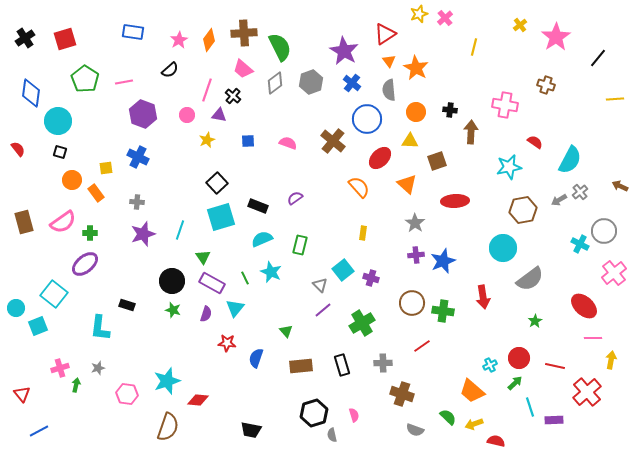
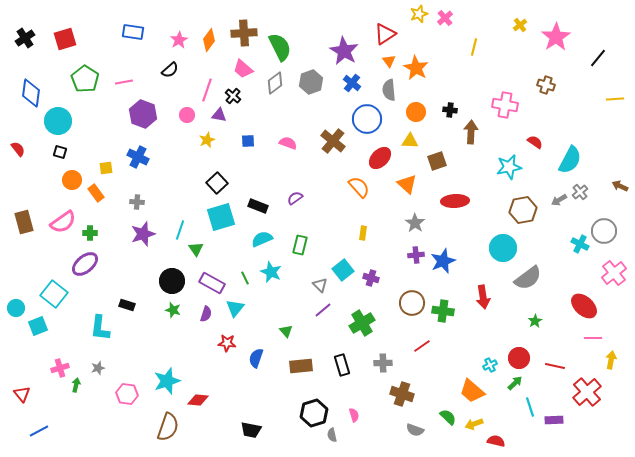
green triangle at (203, 257): moved 7 px left, 8 px up
gray semicircle at (530, 279): moved 2 px left, 1 px up
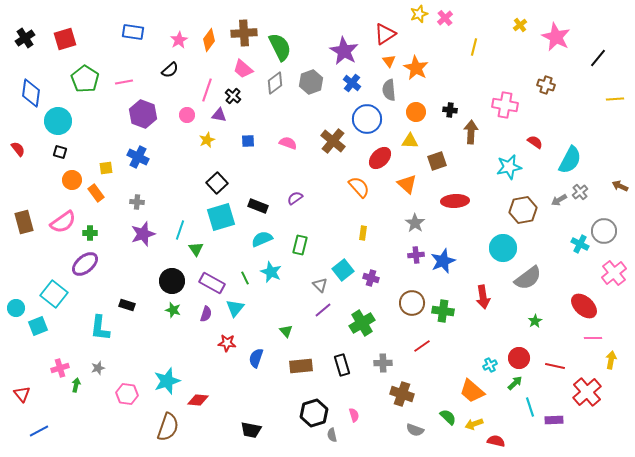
pink star at (556, 37): rotated 12 degrees counterclockwise
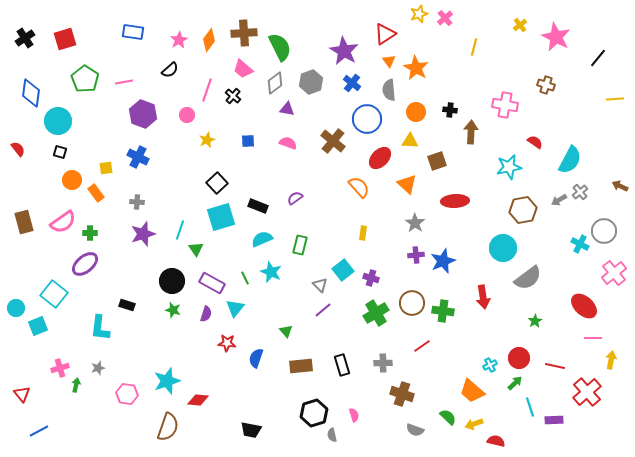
purple triangle at (219, 115): moved 68 px right, 6 px up
green cross at (362, 323): moved 14 px right, 10 px up
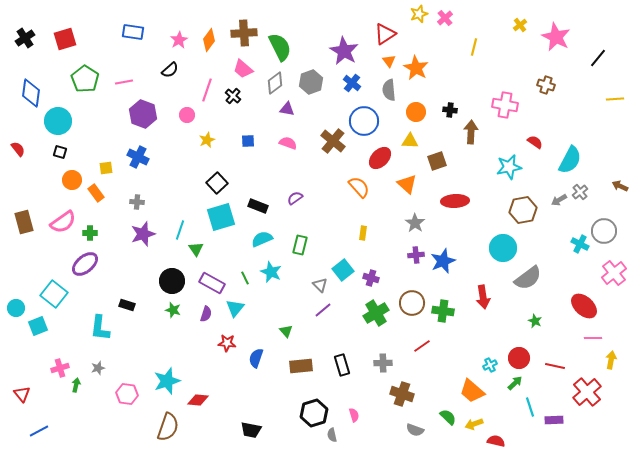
blue circle at (367, 119): moved 3 px left, 2 px down
green star at (535, 321): rotated 16 degrees counterclockwise
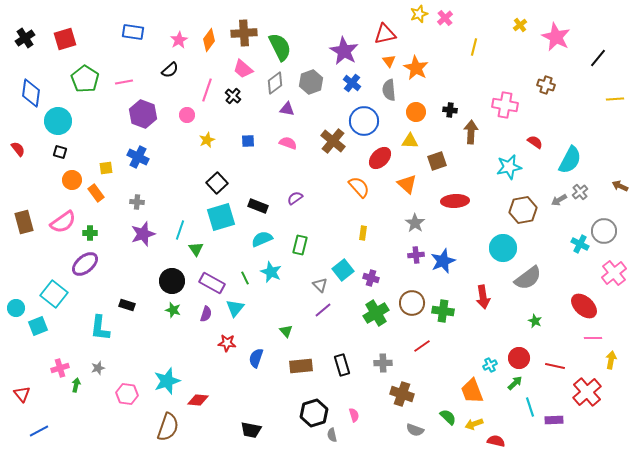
red triangle at (385, 34): rotated 20 degrees clockwise
orange trapezoid at (472, 391): rotated 28 degrees clockwise
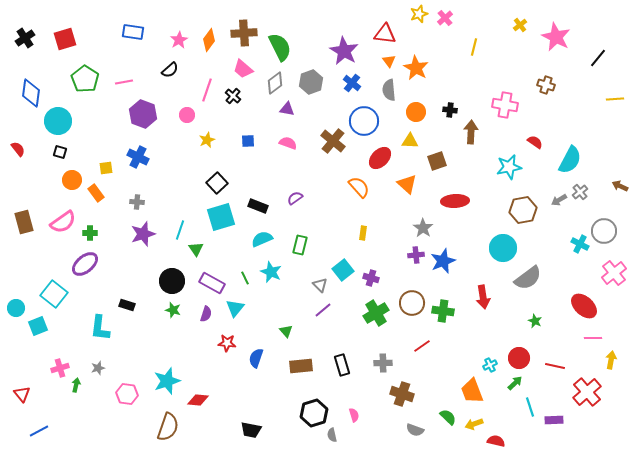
red triangle at (385, 34): rotated 20 degrees clockwise
gray star at (415, 223): moved 8 px right, 5 px down
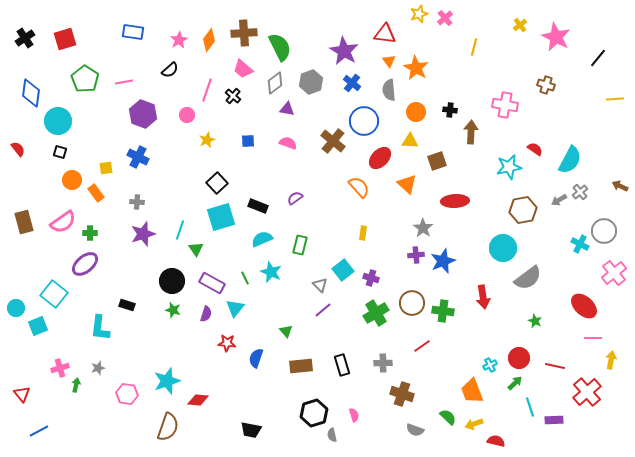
red semicircle at (535, 142): moved 7 px down
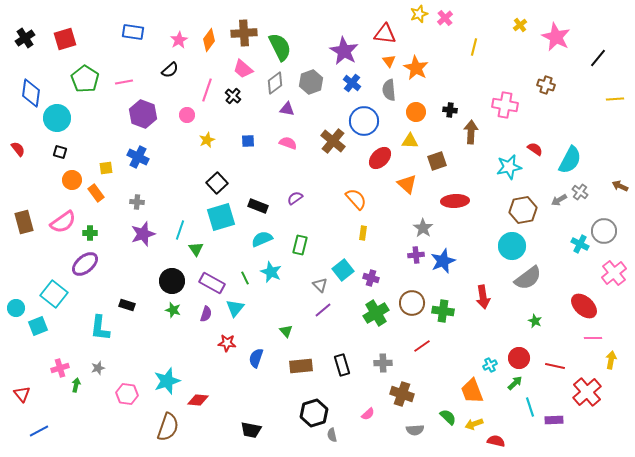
cyan circle at (58, 121): moved 1 px left, 3 px up
orange semicircle at (359, 187): moved 3 px left, 12 px down
gray cross at (580, 192): rotated 14 degrees counterclockwise
cyan circle at (503, 248): moved 9 px right, 2 px up
pink semicircle at (354, 415): moved 14 px right, 1 px up; rotated 64 degrees clockwise
gray semicircle at (415, 430): rotated 24 degrees counterclockwise
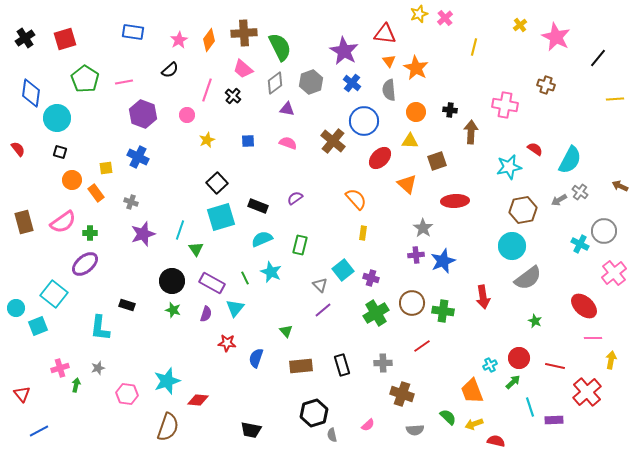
gray cross at (137, 202): moved 6 px left; rotated 16 degrees clockwise
green arrow at (515, 383): moved 2 px left, 1 px up
pink semicircle at (368, 414): moved 11 px down
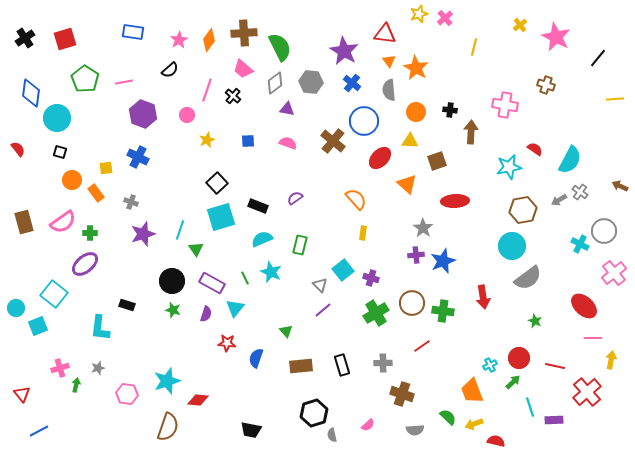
gray hexagon at (311, 82): rotated 25 degrees clockwise
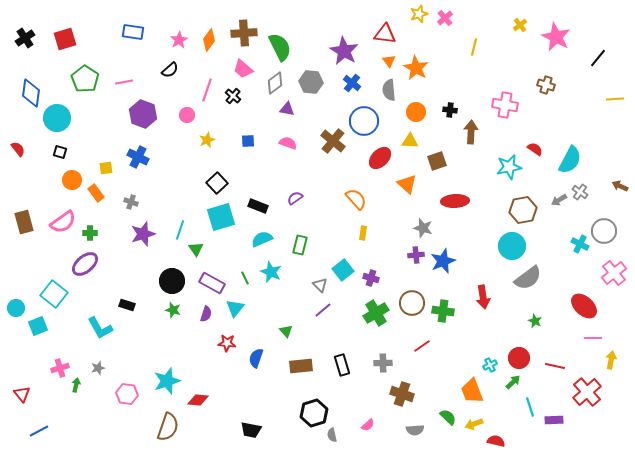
gray star at (423, 228): rotated 18 degrees counterclockwise
cyan L-shape at (100, 328): rotated 36 degrees counterclockwise
